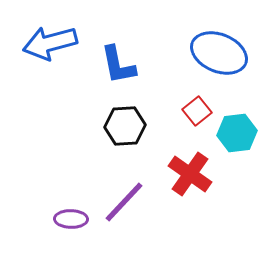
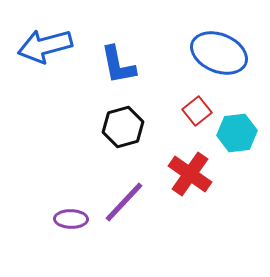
blue arrow: moved 5 px left, 3 px down
black hexagon: moved 2 px left, 1 px down; rotated 12 degrees counterclockwise
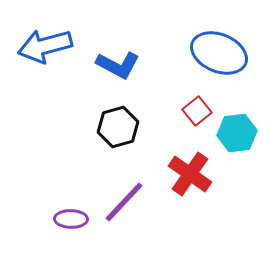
blue L-shape: rotated 51 degrees counterclockwise
black hexagon: moved 5 px left
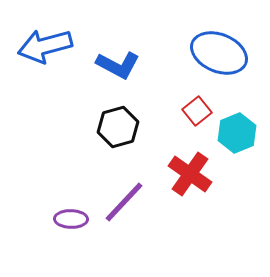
cyan hexagon: rotated 15 degrees counterclockwise
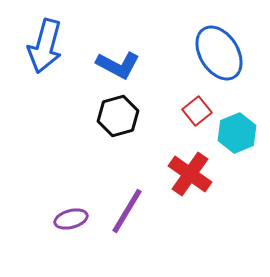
blue arrow: rotated 60 degrees counterclockwise
blue ellipse: rotated 36 degrees clockwise
black hexagon: moved 11 px up
purple line: moved 3 px right, 9 px down; rotated 12 degrees counterclockwise
purple ellipse: rotated 16 degrees counterclockwise
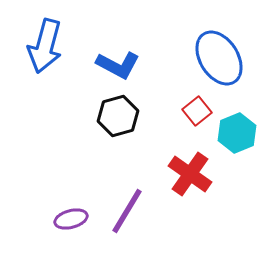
blue ellipse: moved 5 px down
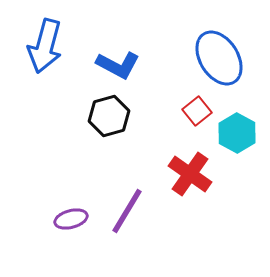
black hexagon: moved 9 px left
cyan hexagon: rotated 9 degrees counterclockwise
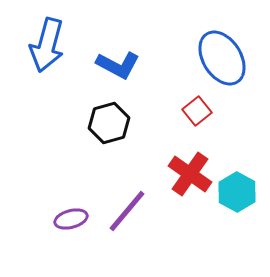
blue arrow: moved 2 px right, 1 px up
blue ellipse: moved 3 px right
black hexagon: moved 7 px down
cyan hexagon: moved 59 px down
purple line: rotated 9 degrees clockwise
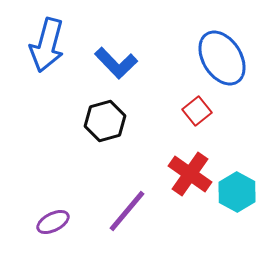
blue L-shape: moved 2 px left, 2 px up; rotated 18 degrees clockwise
black hexagon: moved 4 px left, 2 px up
purple ellipse: moved 18 px left, 3 px down; rotated 12 degrees counterclockwise
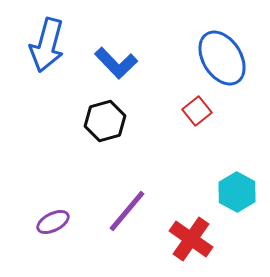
red cross: moved 1 px right, 65 px down
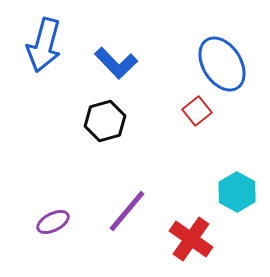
blue arrow: moved 3 px left
blue ellipse: moved 6 px down
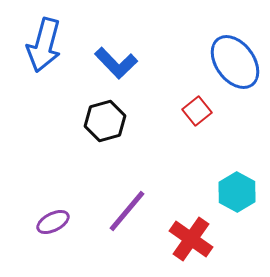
blue ellipse: moved 13 px right, 2 px up; rotated 4 degrees counterclockwise
